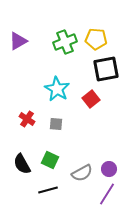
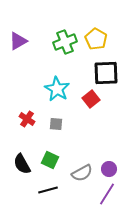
yellow pentagon: rotated 25 degrees clockwise
black square: moved 4 px down; rotated 8 degrees clockwise
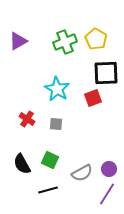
red square: moved 2 px right, 1 px up; rotated 18 degrees clockwise
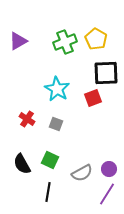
gray square: rotated 16 degrees clockwise
black line: moved 2 px down; rotated 66 degrees counterclockwise
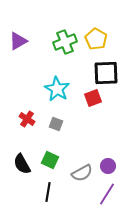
purple circle: moved 1 px left, 3 px up
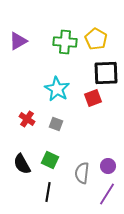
green cross: rotated 25 degrees clockwise
gray semicircle: rotated 125 degrees clockwise
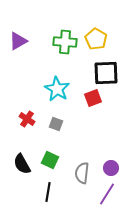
purple circle: moved 3 px right, 2 px down
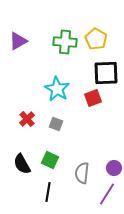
red cross: rotated 14 degrees clockwise
purple circle: moved 3 px right
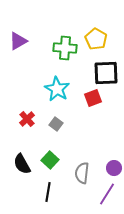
green cross: moved 6 px down
gray square: rotated 16 degrees clockwise
green square: rotated 18 degrees clockwise
